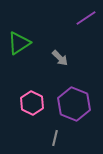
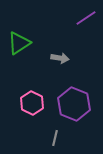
gray arrow: rotated 36 degrees counterclockwise
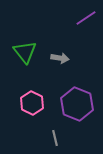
green triangle: moved 6 px right, 9 px down; rotated 35 degrees counterclockwise
purple hexagon: moved 3 px right
gray line: rotated 28 degrees counterclockwise
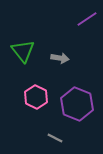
purple line: moved 1 px right, 1 px down
green triangle: moved 2 px left, 1 px up
pink hexagon: moved 4 px right, 6 px up
gray line: rotated 49 degrees counterclockwise
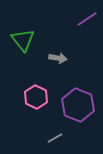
green triangle: moved 11 px up
gray arrow: moved 2 px left
purple hexagon: moved 1 px right, 1 px down
gray line: rotated 56 degrees counterclockwise
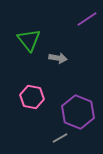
green triangle: moved 6 px right
pink hexagon: moved 4 px left; rotated 15 degrees counterclockwise
purple hexagon: moved 7 px down
gray line: moved 5 px right
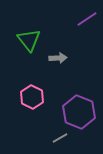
gray arrow: rotated 12 degrees counterclockwise
pink hexagon: rotated 15 degrees clockwise
purple hexagon: moved 1 px right
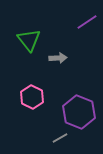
purple line: moved 3 px down
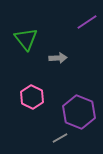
green triangle: moved 3 px left, 1 px up
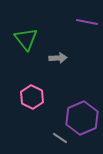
purple line: rotated 45 degrees clockwise
purple hexagon: moved 3 px right, 6 px down; rotated 16 degrees clockwise
gray line: rotated 63 degrees clockwise
